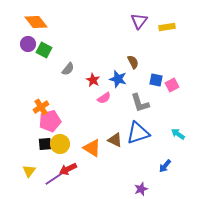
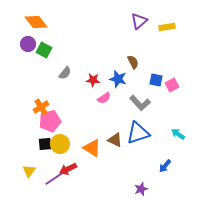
purple triangle: rotated 12 degrees clockwise
gray semicircle: moved 3 px left, 4 px down
red star: rotated 24 degrees counterclockwise
gray L-shape: rotated 25 degrees counterclockwise
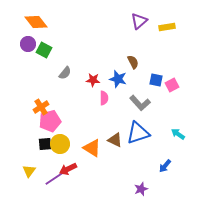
pink semicircle: rotated 56 degrees counterclockwise
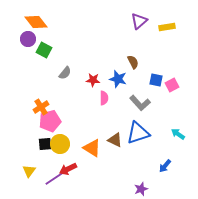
purple circle: moved 5 px up
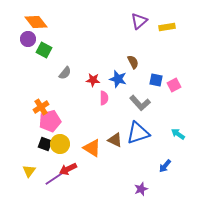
pink square: moved 2 px right
black square: rotated 24 degrees clockwise
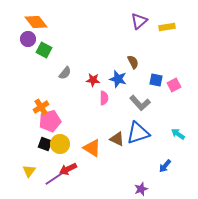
brown triangle: moved 2 px right, 1 px up
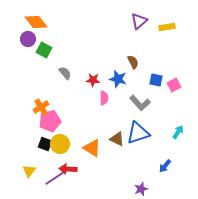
gray semicircle: rotated 80 degrees counterclockwise
cyan arrow: moved 2 px up; rotated 88 degrees clockwise
red arrow: rotated 30 degrees clockwise
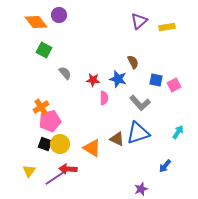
purple circle: moved 31 px right, 24 px up
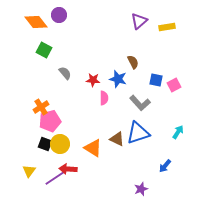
orange triangle: moved 1 px right
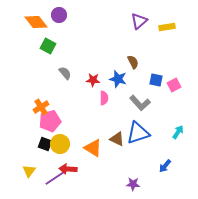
green square: moved 4 px right, 4 px up
purple star: moved 8 px left, 5 px up; rotated 24 degrees clockwise
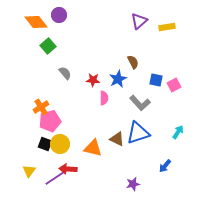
green square: rotated 21 degrees clockwise
blue star: rotated 30 degrees clockwise
orange triangle: rotated 18 degrees counterclockwise
purple star: rotated 16 degrees counterclockwise
